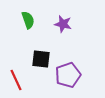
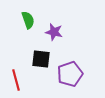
purple star: moved 9 px left, 8 px down
purple pentagon: moved 2 px right, 1 px up
red line: rotated 10 degrees clockwise
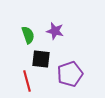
green semicircle: moved 15 px down
purple star: moved 1 px right, 1 px up
red line: moved 11 px right, 1 px down
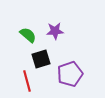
purple star: rotated 18 degrees counterclockwise
green semicircle: rotated 30 degrees counterclockwise
black square: rotated 24 degrees counterclockwise
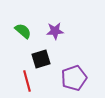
green semicircle: moved 5 px left, 4 px up
purple pentagon: moved 4 px right, 4 px down
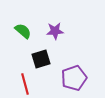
red line: moved 2 px left, 3 px down
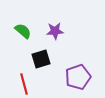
purple pentagon: moved 4 px right, 1 px up
red line: moved 1 px left
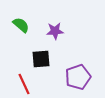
green semicircle: moved 2 px left, 6 px up
black square: rotated 12 degrees clockwise
red line: rotated 10 degrees counterclockwise
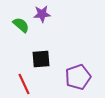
purple star: moved 13 px left, 17 px up
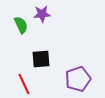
green semicircle: rotated 24 degrees clockwise
purple pentagon: moved 2 px down
